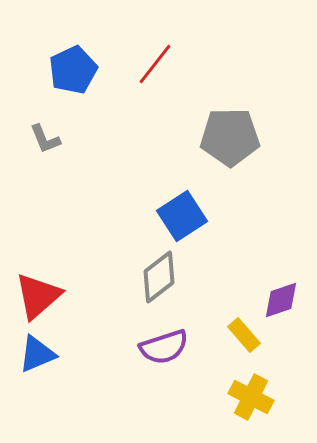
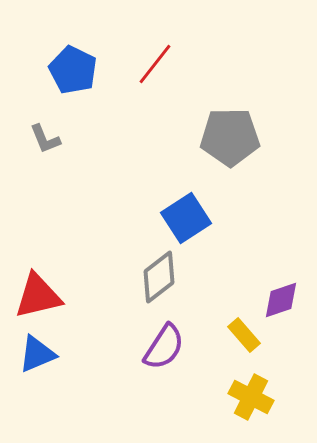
blue pentagon: rotated 21 degrees counterclockwise
blue square: moved 4 px right, 2 px down
red triangle: rotated 28 degrees clockwise
purple semicircle: rotated 39 degrees counterclockwise
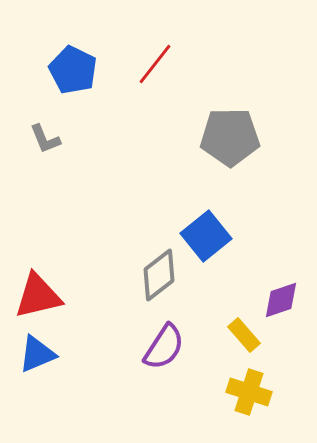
blue square: moved 20 px right, 18 px down; rotated 6 degrees counterclockwise
gray diamond: moved 2 px up
yellow cross: moved 2 px left, 5 px up; rotated 9 degrees counterclockwise
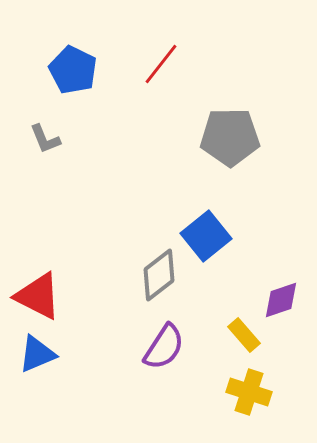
red line: moved 6 px right
red triangle: rotated 40 degrees clockwise
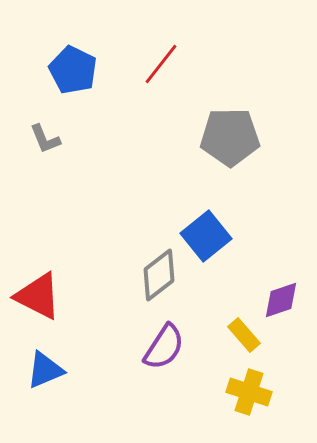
blue triangle: moved 8 px right, 16 px down
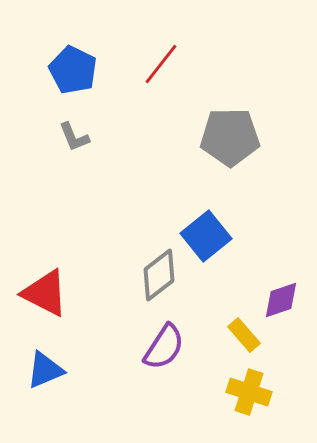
gray L-shape: moved 29 px right, 2 px up
red triangle: moved 7 px right, 3 px up
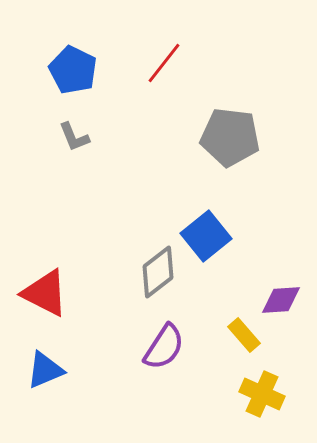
red line: moved 3 px right, 1 px up
gray pentagon: rotated 8 degrees clockwise
gray diamond: moved 1 px left, 3 px up
purple diamond: rotated 15 degrees clockwise
yellow cross: moved 13 px right, 2 px down; rotated 6 degrees clockwise
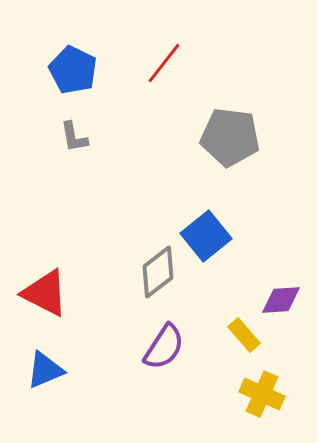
gray L-shape: rotated 12 degrees clockwise
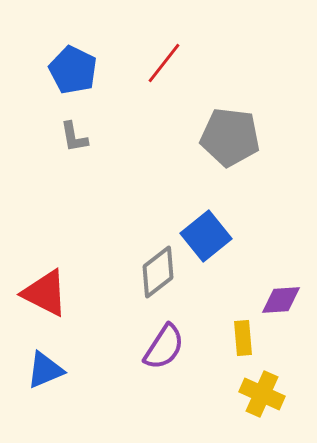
yellow rectangle: moved 1 px left, 3 px down; rotated 36 degrees clockwise
